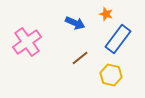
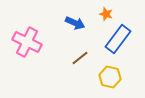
pink cross: rotated 28 degrees counterclockwise
yellow hexagon: moved 1 px left, 2 px down
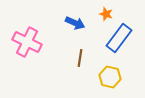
blue rectangle: moved 1 px right, 1 px up
brown line: rotated 42 degrees counterclockwise
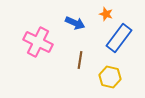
pink cross: moved 11 px right
brown line: moved 2 px down
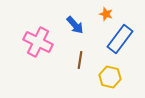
blue arrow: moved 2 px down; rotated 24 degrees clockwise
blue rectangle: moved 1 px right, 1 px down
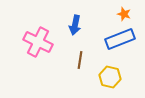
orange star: moved 18 px right
blue arrow: rotated 54 degrees clockwise
blue rectangle: rotated 32 degrees clockwise
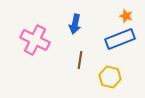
orange star: moved 2 px right, 2 px down
blue arrow: moved 1 px up
pink cross: moved 3 px left, 2 px up
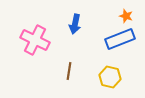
brown line: moved 11 px left, 11 px down
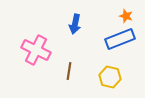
pink cross: moved 1 px right, 10 px down
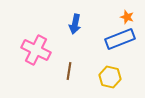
orange star: moved 1 px right, 1 px down
